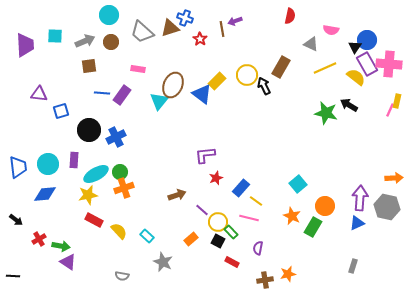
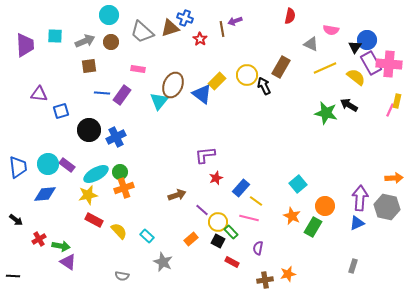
purple rectangle at (367, 64): moved 4 px right, 1 px up
purple rectangle at (74, 160): moved 7 px left, 5 px down; rotated 56 degrees counterclockwise
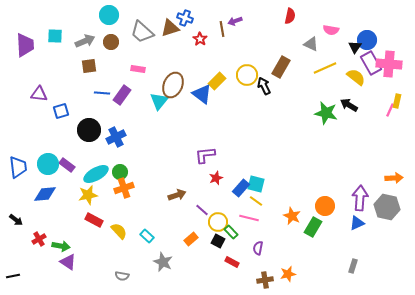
cyan square at (298, 184): moved 42 px left; rotated 36 degrees counterclockwise
black line at (13, 276): rotated 16 degrees counterclockwise
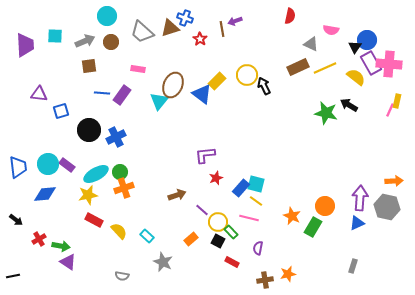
cyan circle at (109, 15): moved 2 px left, 1 px down
brown rectangle at (281, 67): moved 17 px right; rotated 35 degrees clockwise
orange arrow at (394, 178): moved 3 px down
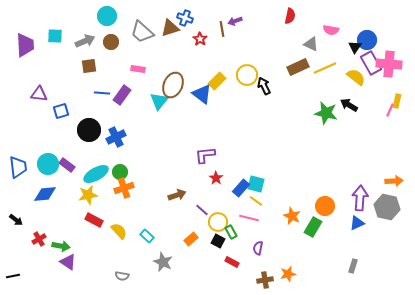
red star at (216, 178): rotated 16 degrees counterclockwise
green rectangle at (231, 232): rotated 16 degrees clockwise
